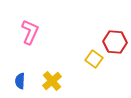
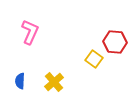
yellow cross: moved 2 px right, 1 px down
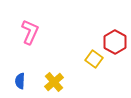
red hexagon: rotated 25 degrees clockwise
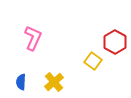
pink L-shape: moved 3 px right, 6 px down
yellow square: moved 1 px left, 2 px down
blue semicircle: moved 1 px right, 1 px down
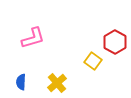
pink L-shape: rotated 50 degrees clockwise
yellow cross: moved 3 px right, 1 px down
